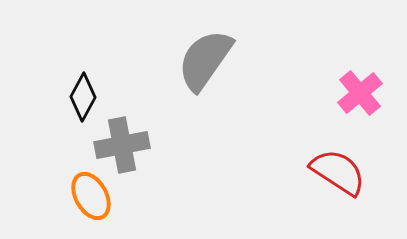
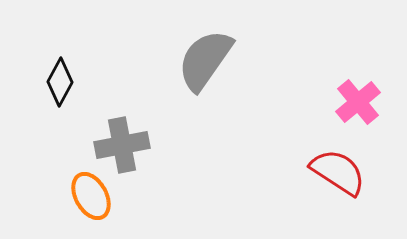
pink cross: moved 2 px left, 9 px down
black diamond: moved 23 px left, 15 px up
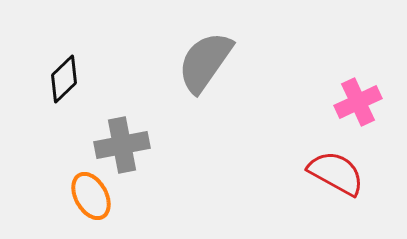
gray semicircle: moved 2 px down
black diamond: moved 4 px right, 3 px up; rotated 18 degrees clockwise
pink cross: rotated 15 degrees clockwise
red semicircle: moved 2 px left, 1 px down; rotated 4 degrees counterclockwise
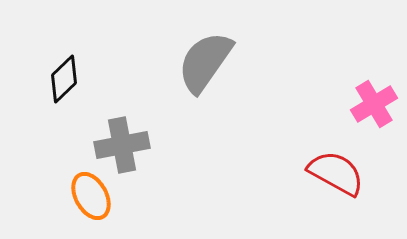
pink cross: moved 16 px right, 2 px down; rotated 6 degrees counterclockwise
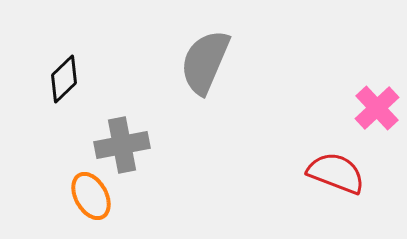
gray semicircle: rotated 12 degrees counterclockwise
pink cross: moved 3 px right, 4 px down; rotated 12 degrees counterclockwise
red semicircle: rotated 8 degrees counterclockwise
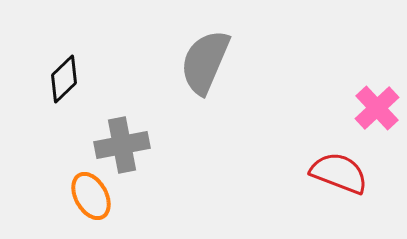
red semicircle: moved 3 px right
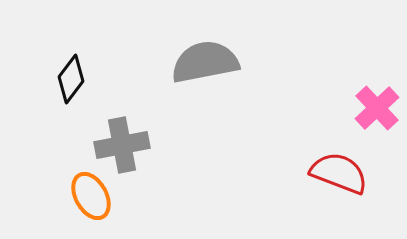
gray semicircle: rotated 56 degrees clockwise
black diamond: moved 7 px right; rotated 9 degrees counterclockwise
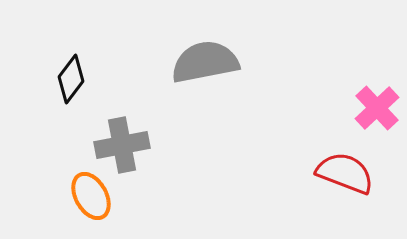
red semicircle: moved 6 px right
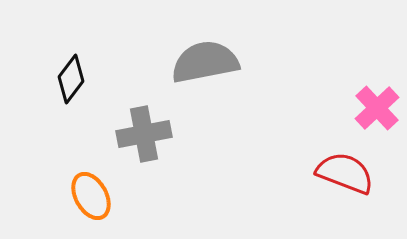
gray cross: moved 22 px right, 11 px up
